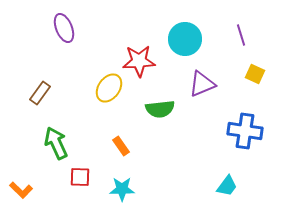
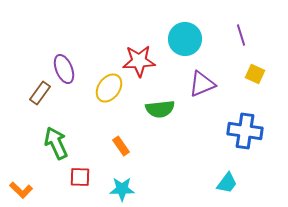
purple ellipse: moved 41 px down
cyan trapezoid: moved 3 px up
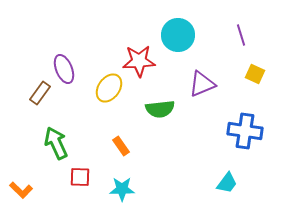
cyan circle: moved 7 px left, 4 px up
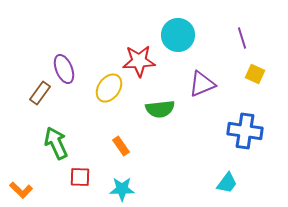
purple line: moved 1 px right, 3 px down
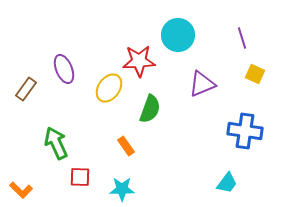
brown rectangle: moved 14 px left, 4 px up
green semicircle: moved 10 px left; rotated 64 degrees counterclockwise
orange rectangle: moved 5 px right
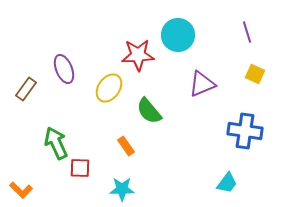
purple line: moved 5 px right, 6 px up
red star: moved 1 px left, 6 px up
green semicircle: moved 1 px left, 2 px down; rotated 120 degrees clockwise
red square: moved 9 px up
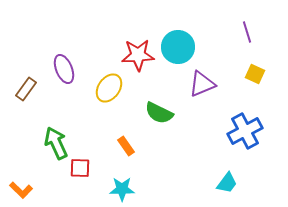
cyan circle: moved 12 px down
green semicircle: moved 10 px right, 2 px down; rotated 24 degrees counterclockwise
blue cross: rotated 36 degrees counterclockwise
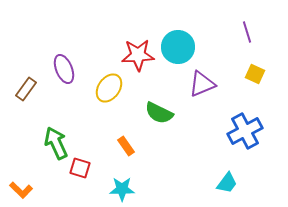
red square: rotated 15 degrees clockwise
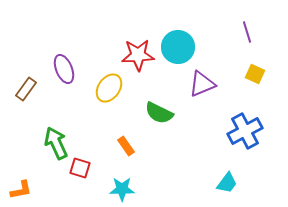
orange L-shape: rotated 55 degrees counterclockwise
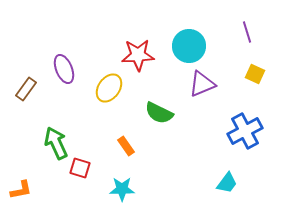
cyan circle: moved 11 px right, 1 px up
